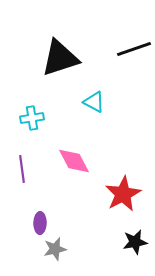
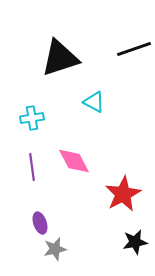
purple line: moved 10 px right, 2 px up
purple ellipse: rotated 20 degrees counterclockwise
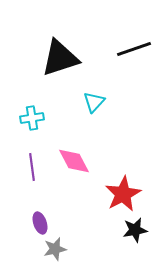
cyan triangle: rotated 45 degrees clockwise
black star: moved 12 px up
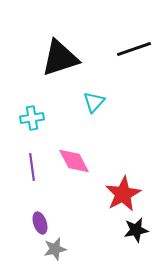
black star: moved 1 px right
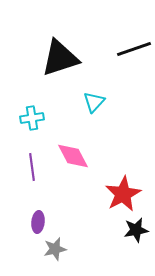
pink diamond: moved 1 px left, 5 px up
purple ellipse: moved 2 px left, 1 px up; rotated 25 degrees clockwise
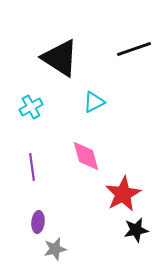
black triangle: rotated 51 degrees clockwise
cyan triangle: rotated 20 degrees clockwise
cyan cross: moved 1 px left, 11 px up; rotated 20 degrees counterclockwise
pink diamond: moved 13 px right; rotated 12 degrees clockwise
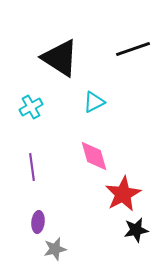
black line: moved 1 px left
pink diamond: moved 8 px right
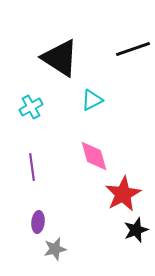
cyan triangle: moved 2 px left, 2 px up
black star: rotated 10 degrees counterclockwise
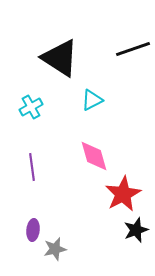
purple ellipse: moved 5 px left, 8 px down
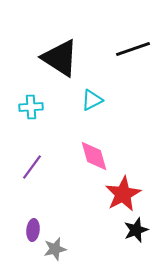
cyan cross: rotated 25 degrees clockwise
purple line: rotated 44 degrees clockwise
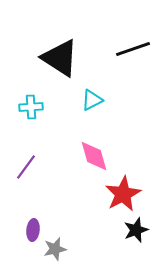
purple line: moved 6 px left
